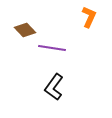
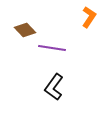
orange L-shape: rotated 10 degrees clockwise
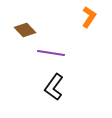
purple line: moved 1 px left, 5 px down
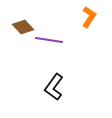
brown diamond: moved 2 px left, 3 px up
purple line: moved 2 px left, 13 px up
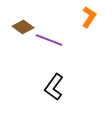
brown diamond: rotated 10 degrees counterclockwise
purple line: rotated 12 degrees clockwise
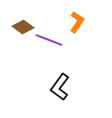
orange L-shape: moved 12 px left, 5 px down
black L-shape: moved 6 px right
